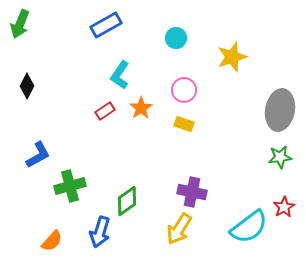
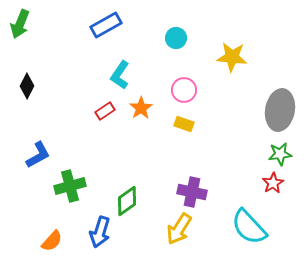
yellow star: rotated 24 degrees clockwise
green star: moved 3 px up
red star: moved 11 px left, 24 px up
cyan semicircle: rotated 84 degrees clockwise
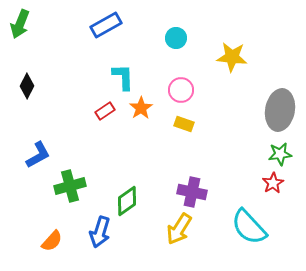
cyan L-shape: moved 3 px right, 2 px down; rotated 144 degrees clockwise
pink circle: moved 3 px left
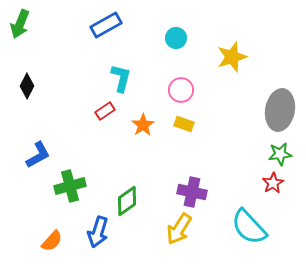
yellow star: rotated 24 degrees counterclockwise
cyan L-shape: moved 2 px left, 1 px down; rotated 16 degrees clockwise
orange star: moved 2 px right, 17 px down
blue arrow: moved 2 px left
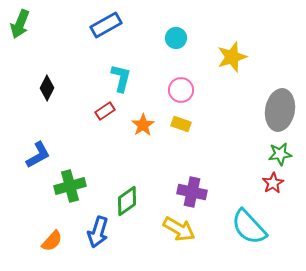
black diamond: moved 20 px right, 2 px down
yellow rectangle: moved 3 px left
yellow arrow: rotated 92 degrees counterclockwise
